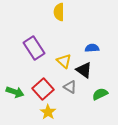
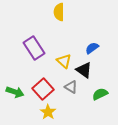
blue semicircle: rotated 32 degrees counterclockwise
gray triangle: moved 1 px right
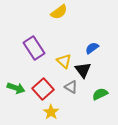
yellow semicircle: rotated 126 degrees counterclockwise
black triangle: moved 1 px left; rotated 18 degrees clockwise
green arrow: moved 1 px right, 4 px up
yellow star: moved 3 px right
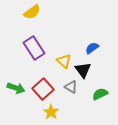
yellow semicircle: moved 27 px left
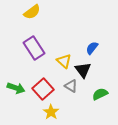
blue semicircle: rotated 16 degrees counterclockwise
gray triangle: moved 1 px up
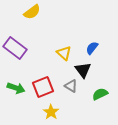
purple rectangle: moved 19 px left; rotated 20 degrees counterclockwise
yellow triangle: moved 8 px up
red square: moved 2 px up; rotated 20 degrees clockwise
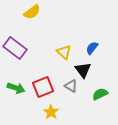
yellow triangle: moved 1 px up
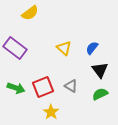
yellow semicircle: moved 2 px left, 1 px down
yellow triangle: moved 4 px up
black triangle: moved 17 px right
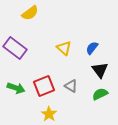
red square: moved 1 px right, 1 px up
yellow star: moved 2 px left, 2 px down
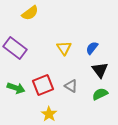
yellow triangle: rotated 14 degrees clockwise
red square: moved 1 px left, 1 px up
